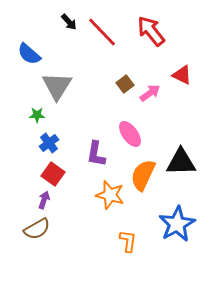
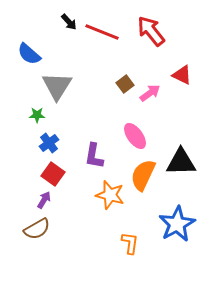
red line: rotated 24 degrees counterclockwise
pink ellipse: moved 5 px right, 2 px down
purple L-shape: moved 2 px left, 2 px down
purple arrow: rotated 12 degrees clockwise
orange L-shape: moved 2 px right, 2 px down
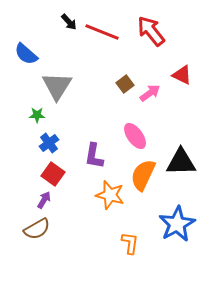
blue semicircle: moved 3 px left
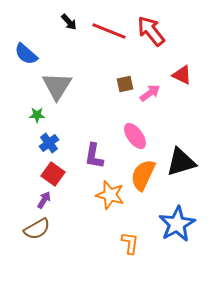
red line: moved 7 px right, 1 px up
brown square: rotated 24 degrees clockwise
black triangle: rotated 16 degrees counterclockwise
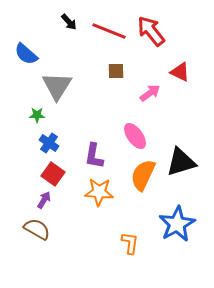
red triangle: moved 2 px left, 3 px up
brown square: moved 9 px left, 13 px up; rotated 12 degrees clockwise
blue cross: rotated 18 degrees counterclockwise
orange star: moved 11 px left, 3 px up; rotated 12 degrees counterclockwise
brown semicircle: rotated 120 degrees counterclockwise
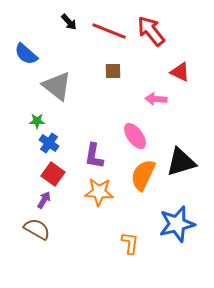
brown square: moved 3 px left
gray triangle: rotated 24 degrees counterclockwise
pink arrow: moved 6 px right, 6 px down; rotated 140 degrees counterclockwise
green star: moved 6 px down
blue star: rotated 15 degrees clockwise
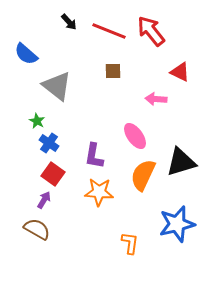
green star: rotated 28 degrees clockwise
